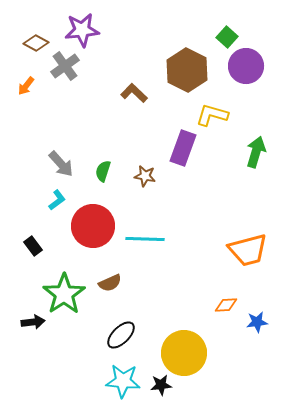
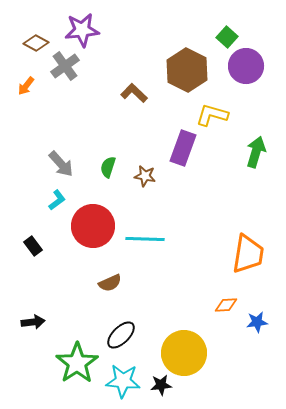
green semicircle: moved 5 px right, 4 px up
orange trapezoid: moved 4 px down; rotated 66 degrees counterclockwise
green star: moved 13 px right, 69 px down
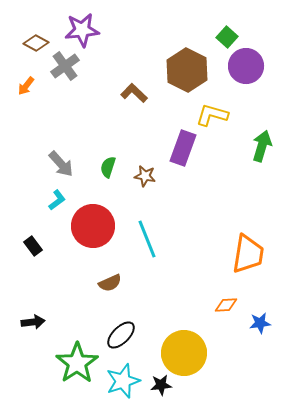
green arrow: moved 6 px right, 6 px up
cyan line: moved 2 px right; rotated 66 degrees clockwise
blue star: moved 3 px right, 1 px down
cyan star: rotated 24 degrees counterclockwise
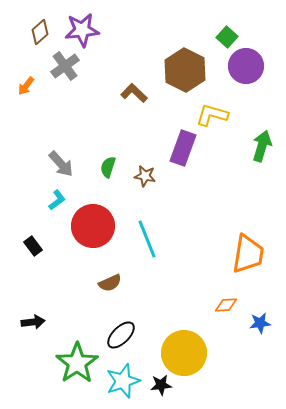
brown diamond: moved 4 px right, 11 px up; rotated 70 degrees counterclockwise
brown hexagon: moved 2 px left
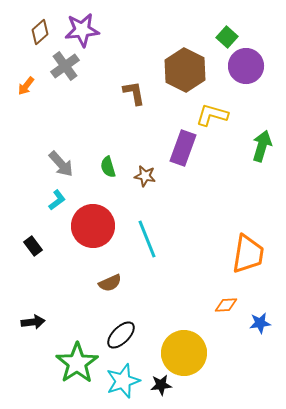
brown L-shape: rotated 36 degrees clockwise
green semicircle: rotated 35 degrees counterclockwise
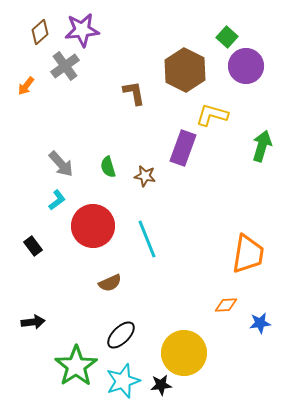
green star: moved 1 px left, 3 px down
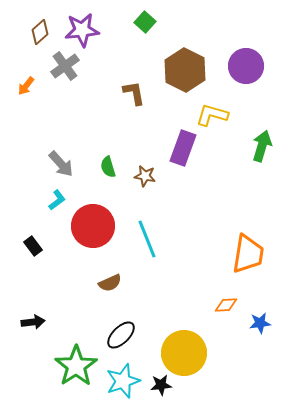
green square: moved 82 px left, 15 px up
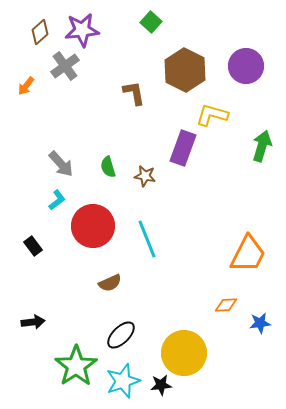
green square: moved 6 px right
orange trapezoid: rotated 18 degrees clockwise
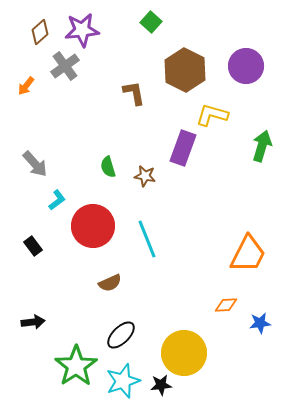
gray arrow: moved 26 px left
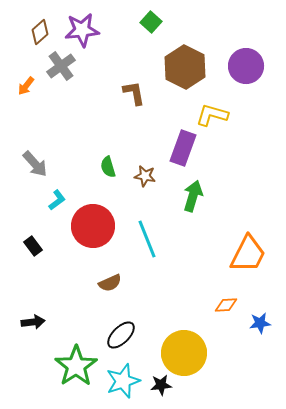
gray cross: moved 4 px left
brown hexagon: moved 3 px up
green arrow: moved 69 px left, 50 px down
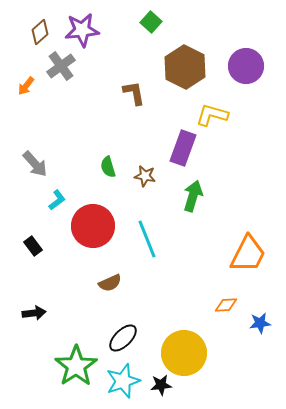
black arrow: moved 1 px right, 9 px up
black ellipse: moved 2 px right, 3 px down
